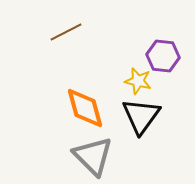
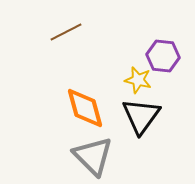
yellow star: moved 1 px up
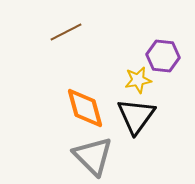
yellow star: rotated 24 degrees counterclockwise
black triangle: moved 5 px left
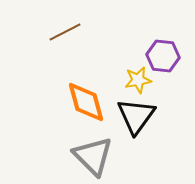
brown line: moved 1 px left
orange diamond: moved 1 px right, 6 px up
